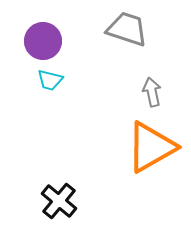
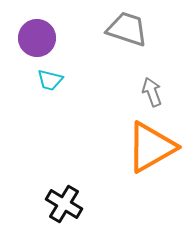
purple circle: moved 6 px left, 3 px up
gray arrow: rotated 8 degrees counterclockwise
black cross: moved 5 px right, 3 px down; rotated 9 degrees counterclockwise
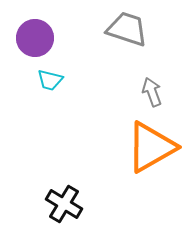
purple circle: moved 2 px left
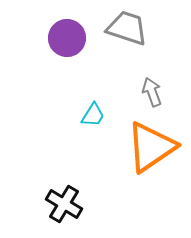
gray trapezoid: moved 1 px up
purple circle: moved 32 px right
cyan trapezoid: moved 43 px right, 35 px down; rotated 72 degrees counterclockwise
orange triangle: rotated 4 degrees counterclockwise
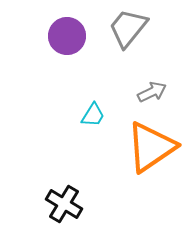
gray trapezoid: moved 1 px right; rotated 69 degrees counterclockwise
purple circle: moved 2 px up
gray arrow: rotated 84 degrees clockwise
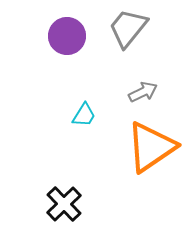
gray arrow: moved 9 px left
cyan trapezoid: moved 9 px left
black cross: rotated 15 degrees clockwise
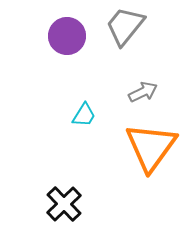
gray trapezoid: moved 3 px left, 2 px up
orange triangle: rotated 20 degrees counterclockwise
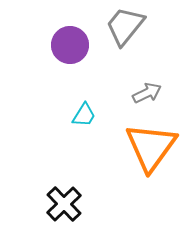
purple circle: moved 3 px right, 9 px down
gray arrow: moved 4 px right, 1 px down
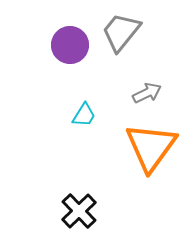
gray trapezoid: moved 4 px left, 6 px down
black cross: moved 15 px right, 7 px down
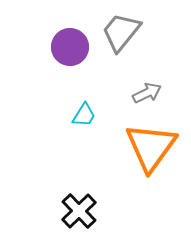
purple circle: moved 2 px down
